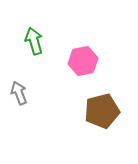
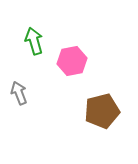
pink hexagon: moved 11 px left
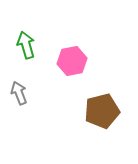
green arrow: moved 8 px left, 4 px down
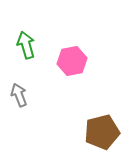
gray arrow: moved 2 px down
brown pentagon: moved 21 px down
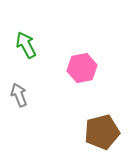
green arrow: rotated 12 degrees counterclockwise
pink hexagon: moved 10 px right, 7 px down
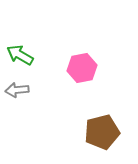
green arrow: moved 6 px left, 10 px down; rotated 32 degrees counterclockwise
gray arrow: moved 2 px left, 5 px up; rotated 75 degrees counterclockwise
